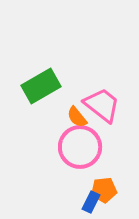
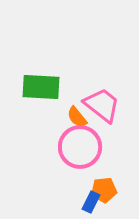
green rectangle: moved 1 px down; rotated 33 degrees clockwise
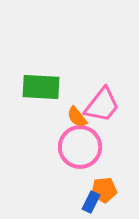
pink trapezoid: rotated 90 degrees clockwise
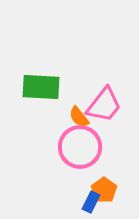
pink trapezoid: moved 2 px right
orange semicircle: moved 2 px right
orange pentagon: rotated 30 degrees counterclockwise
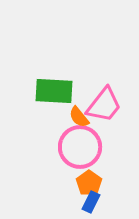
green rectangle: moved 13 px right, 4 px down
orange pentagon: moved 15 px left, 7 px up
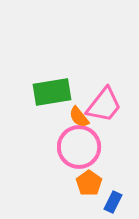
green rectangle: moved 2 px left, 1 px down; rotated 12 degrees counterclockwise
pink circle: moved 1 px left
blue rectangle: moved 22 px right
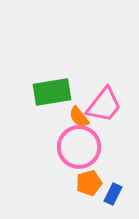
orange pentagon: rotated 20 degrees clockwise
blue rectangle: moved 8 px up
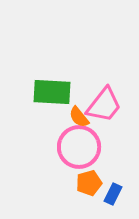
green rectangle: rotated 12 degrees clockwise
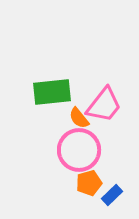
green rectangle: rotated 9 degrees counterclockwise
orange semicircle: moved 1 px down
pink circle: moved 3 px down
blue rectangle: moved 1 px left, 1 px down; rotated 20 degrees clockwise
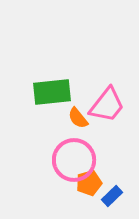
pink trapezoid: moved 3 px right
orange semicircle: moved 1 px left
pink circle: moved 5 px left, 10 px down
blue rectangle: moved 1 px down
